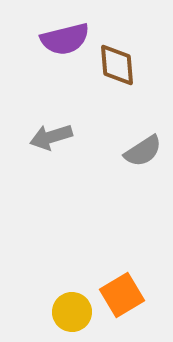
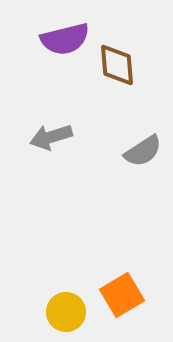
yellow circle: moved 6 px left
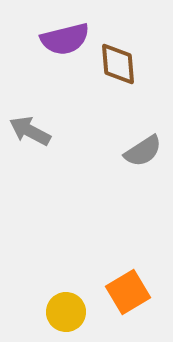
brown diamond: moved 1 px right, 1 px up
gray arrow: moved 21 px left, 6 px up; rotated 45 degrees clockwise
orange square: moved 6 px right, 3 px up
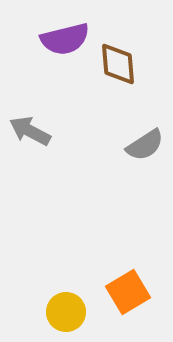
gray semicircle: moved 2 px right, 6 px up
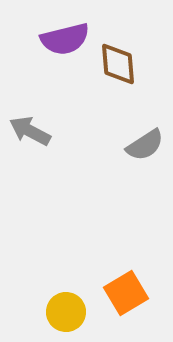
orange square: moved 2 px left, 1 px down
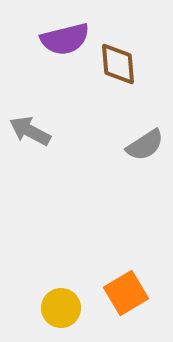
yellow circle: moved 5 px left, 4 px up
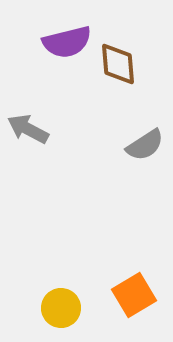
purple semicircle: moved 2 px right, 3 px down
gray arrow: moved 2 px left, 2 px up
orange square: moved 8 px right, 2 px down
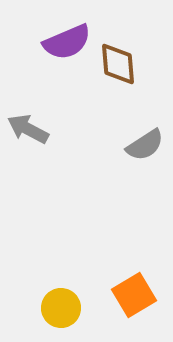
purple semicircle: rotated 9 degrees counterclockwise
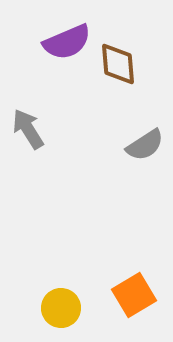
gray arrow: rotated 30 degrees clockwise
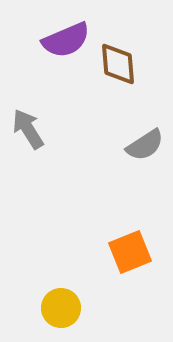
purple semicircle: moved 1 px left, 2 px up
orange square: moved 4 px left, 43 px up; rotated 9 degrees clockwise
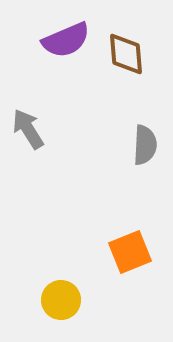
brown diamond: moved 8 px right, 10 px up
gray semicircle: rotated 54 degrees counterclockwise
yellow circle: moved 8 px up
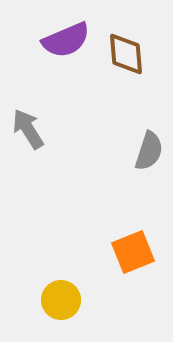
gray semicircle: moved 4 px right, 6 px down; rotated 15 degrees clockwise
orange square: moved 3 px right
